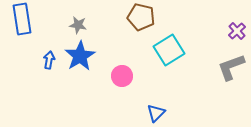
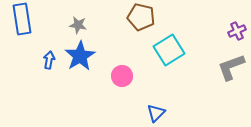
purple cross: rotated 18 degrees clockwise
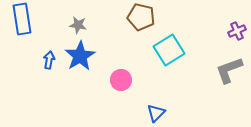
gray L-shape: moved 2 px left, 3 px down
pink circle: moved 1 px left, 4 px down
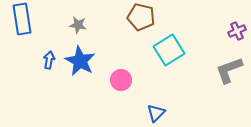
blue star: moved 5 px down; rotated 12 degrees counterclockwise
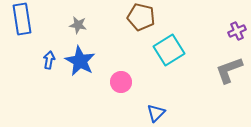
pink circle: moved 2 px down
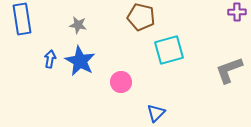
purple cross: moved 19 px up; rotated 24 degrees clockwise
cyan square: rotated 16 degrees clockwise
blue arrow: moved 1 px right, 1 px up
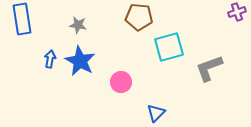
purple cross: rotated 18 degrees counterclockwise
brown pentagon: moved 2 px left; rotated 8 degrees counterclockwise
cyan square: moved 3 px up
gray L-shape: moved 20 px left, 2 px up
